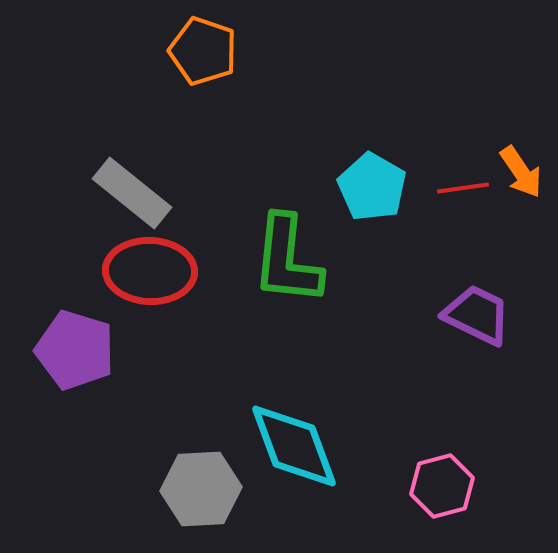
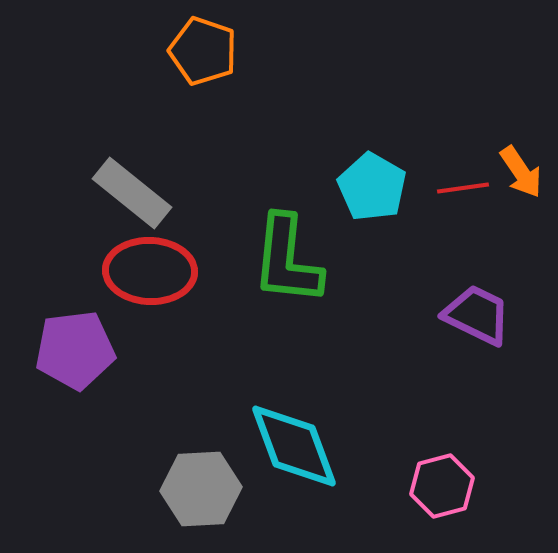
purple pentagon: rotated 24 degrees counterclockwise
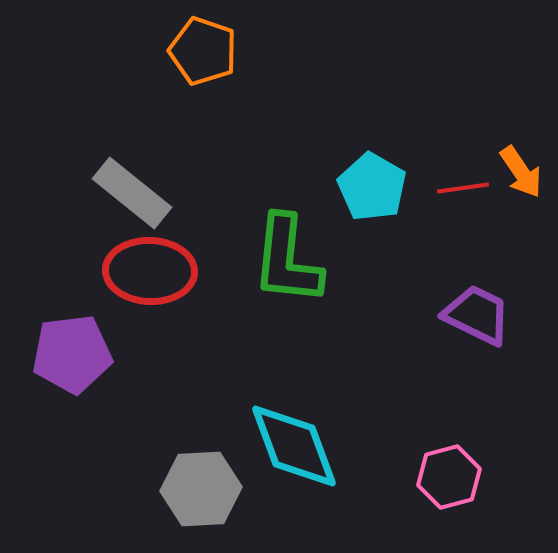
purple pentagon: moved 3 px left, 4 px down
pink hexagon: moved 7 px right, 9 px up
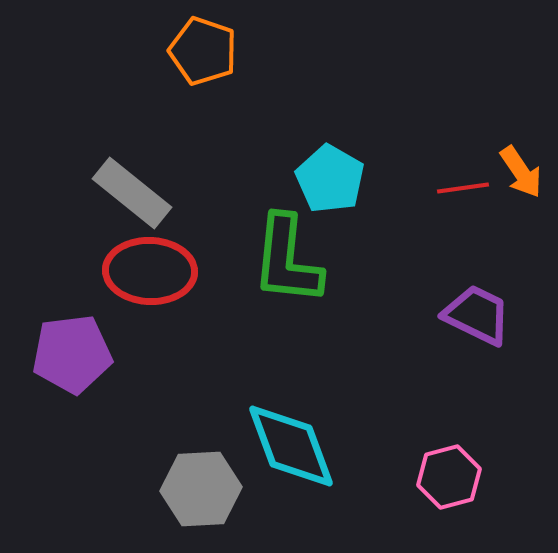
cyan pentagon: moved 42 px left, 8 px up
cyan diamond: moved 3 px left
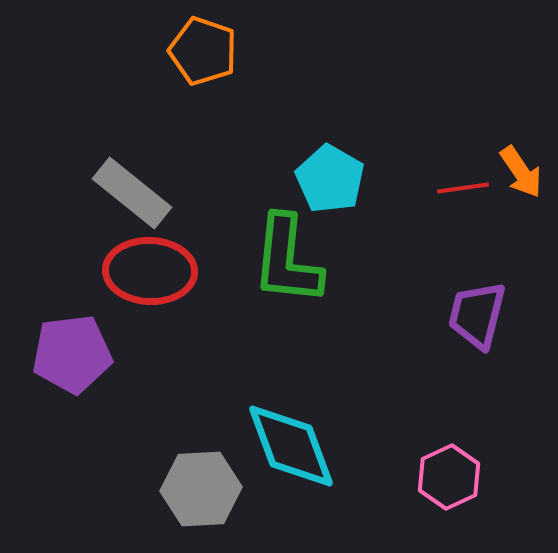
purple trapezoid: rotated 102 degrees counterclockwise
pink hexagon: rotated 10 degrees counterclockwise
